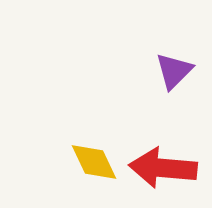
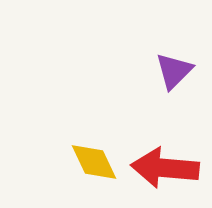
red arrow: moved 2 px right
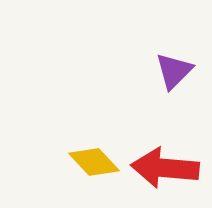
yellow diamond: rotated 18 degrees counterclockwise
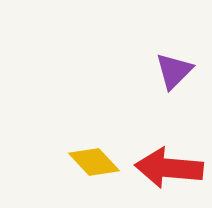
red arrow: moved 4 px right
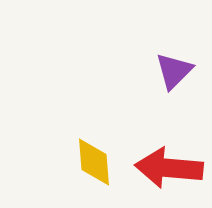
yellow diamond: rotated 39 degrees clockwise
